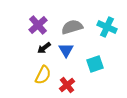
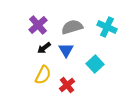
cyan square: rotated 24 degrees counterclockwise
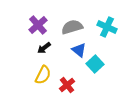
blue triangle: moved 13 px right; rotated 21 degrees counterclockwise
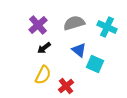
gray semicircle: moved 2 px right, 4 px up
cyan square: rotated 24 degrees counterclockwise
red cross: moved 1 px left, 1 px down
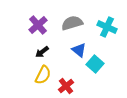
gray semicircle: moved 2 px left
black arrow: moved 2 px left, 4 px down
cyan square: rotated 18 degrees clockwise
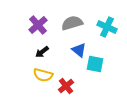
cyan square: rotated 30 degrees counterclockwise
yellow semicircle: rotated 78 degrees clockwise
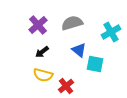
cyan cross: moved 4 px right, 5 px down; rotated 36 degrees clockwise
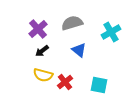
purple cross: moved 4 px down
black arrow: moved 1 px up
cyan square: moved 4 px right, 21 px down
red cross: moved 1 px left, 4 px up
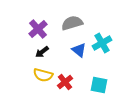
cyan cross: moved 9 px left, 11 px down
black arrow: moved 1 px down
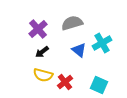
cyan square: rotated 12 degrees clockwise
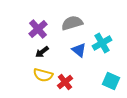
cyan square: moved 12 px right, 4 px up
